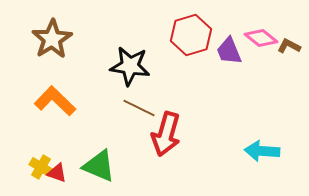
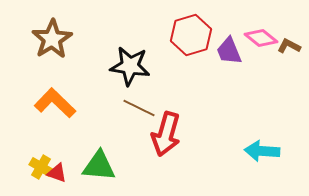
orange L-shape: moved 2 px down
green triangle: rotated 18 degrees counterclockwise
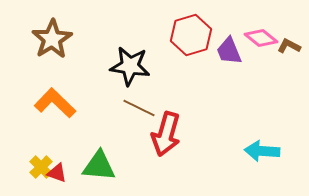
yellow cross: rotated 15 degrees clockwise
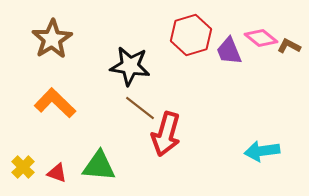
brown line: moved 1 px right; rotated 12 degrees clockwise
cyan arrow: rotated 12 degrees counterclockwise
yellow cross: moved 18 px left
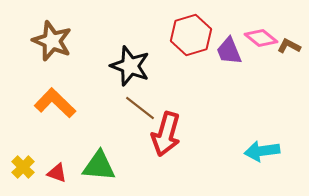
brown star: moved 2 px down; rotated 18 degrees counterclockwise
black star: rotated 12 degrees clockwise
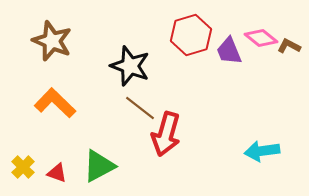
green triangle: rotated 33 degrees counterclockwise
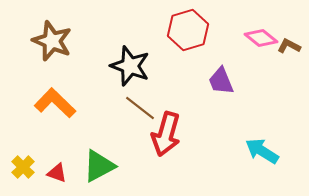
red hexagon: moved 3 px left, 5 px up
purple trapezoid: moved 8 px left, 30 px down
cyan arrow: rotated 40 degrees clockwise
